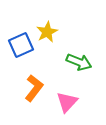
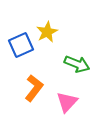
green arrow: moved 2 px left, 2 px down
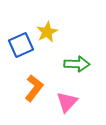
green arrow: rotated 20 degrees counterclockwise
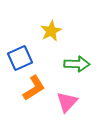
yellow star: moved 4 px right, 1 px up
blue square: moved 1 px left, 13 px down
orange L-shape: rotated 20 degrees clockwise
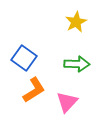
yellow star: moved 25 px right, 9 px up
blue square: moved 4 px right; rotated 30 degrees counterclockwise
orange L-shape: moved 2 px down
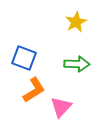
blue square: rotated 15 degrees counterclockwise
pink triangle: moved 6 px left, 5 px down
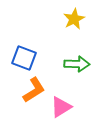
yellow star: moved 2 px left, 3 px up
pink triangle: rotated 15 degrees clockwise
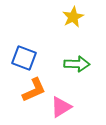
yellow star: moved 1 px left, 2 px up
orange L-shape: rotated 8 degrees clockwise
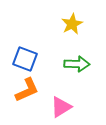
yellow star: moved 1 px left, 7 px down
blue square: moved 1 px right, 1 px down
orange L-shape: moved 7 px left
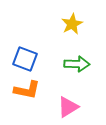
orange L-shape: rotated 36 degrees clockwise
pink triangle: moved 7 px right
